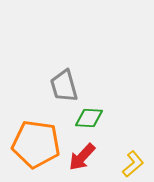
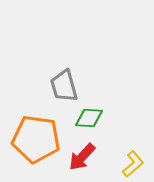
orange pentagon: moved 5 px up
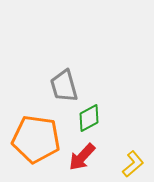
green diamond: rotated 32 degrees counterclockwise
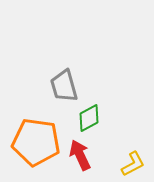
orange pentagon: moved 3 px down
red arrow: moved 2 px left, 2 px up; rotated 112 degrees clockwise
yellow L-shape: rotated 12 degrees clockwise
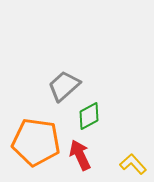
gray trapezoid: rotated 64 degrees clockwise
green diamond: moved 2 px up
yellow L-shape: rotated 104 degrees counterclockwise
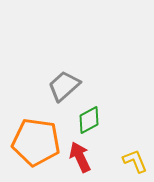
green diamond: moved 4 px down
red arrow: moved 2 px down
yellow L-shape: moved 2 px right, 3 px up; rotated 20 degrees clockwise
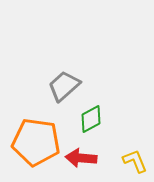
green diamond: moved 2 px right, 1 px up
red arrow: moved 1 px right, 1 px down; rotated 60 degrees counterclockwise
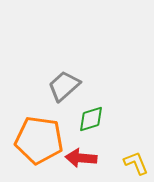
green diamond: rotated 12 degrees clockwise
orange pentagon: moved 3 px right, 2 px up
yellow L-shape: moved 1 px right, 2 px down
